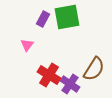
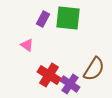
green square: moved 1 px right, 1 px down; rotated 16 degrees clockwise
pink triangle: rotated 32 degrees counterclockwise
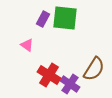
green square: moved 3 px left
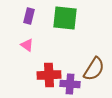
purple rectangle: moved 14 px left, 3 px up; rotated 14 degrees counterclockwise
red cross: rotated 35 degrees counterclockwise
purple cross: rotated 30 degrees counterclockwise
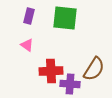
red cross: moved 2 px right, 4 px up
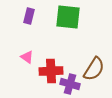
green square: moved 3 px right, 1 px up
pink triangle: moved 12 px down
purple cross: rotated 12 degrees clockwise
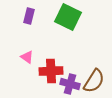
green square: rotated 20 degrees clockwise
brown semicircle: moved 12 px down
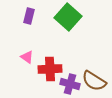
green square: rotated 16 degrees clockwise
red cross: moved 1 px left, 2 px up
brown semicircle: rotated 90 degrees clockwise
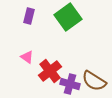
green square: rotated 12 degrees clockwise
red cross: moved 2 px down; rotated 35 degrees counterclockwise
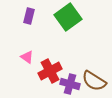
red cross: rotated 10 degrees clockwise
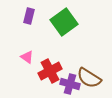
green square: moved 4 px left, 5 px down
brown semicircle: moved 5 px left, 3 px up
